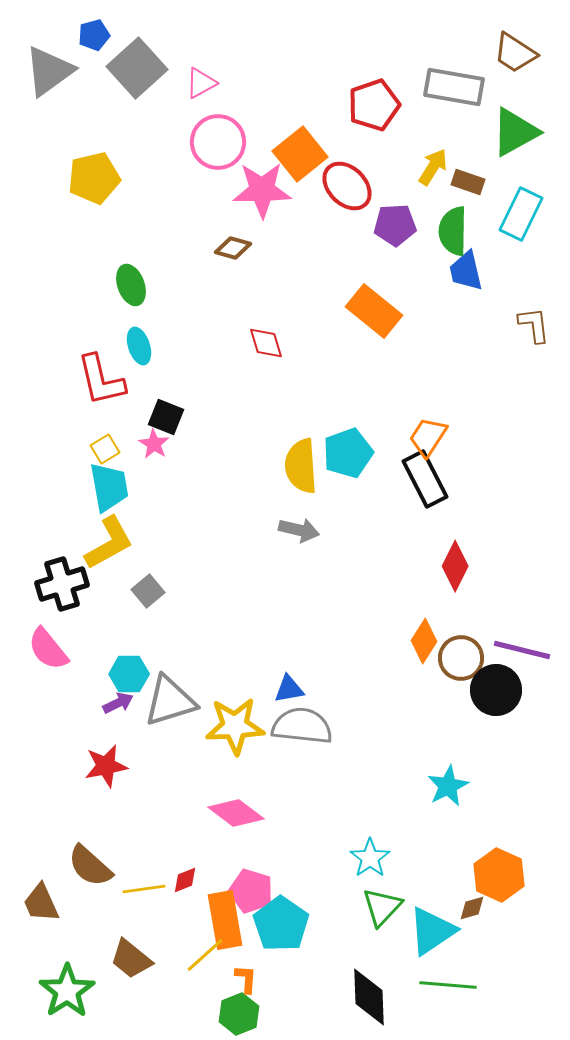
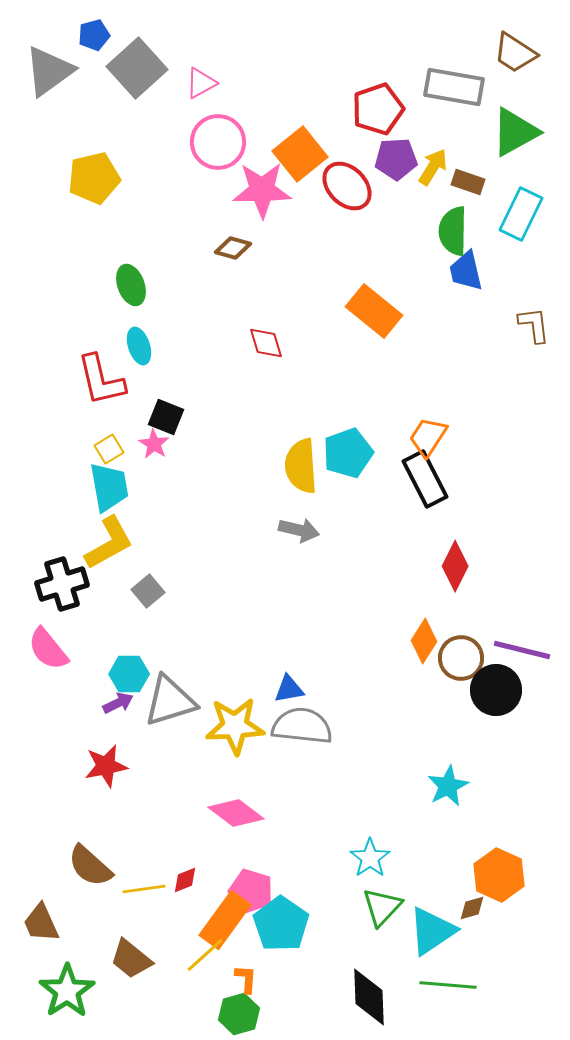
red pentagon at (374, 105): moved 4 px right, 4 px down
purple pentagon at (395, 225): moved 1 px right, 66 px up
yellow square at (105, 449): moved 4 px right
brown trapezoid at (41, 903): moved 20 px down
orange rectangle at (225, 920): rotated 46 degrees clockwise
green hexagon at (239, 1014): rotated 6 degrees clockwise
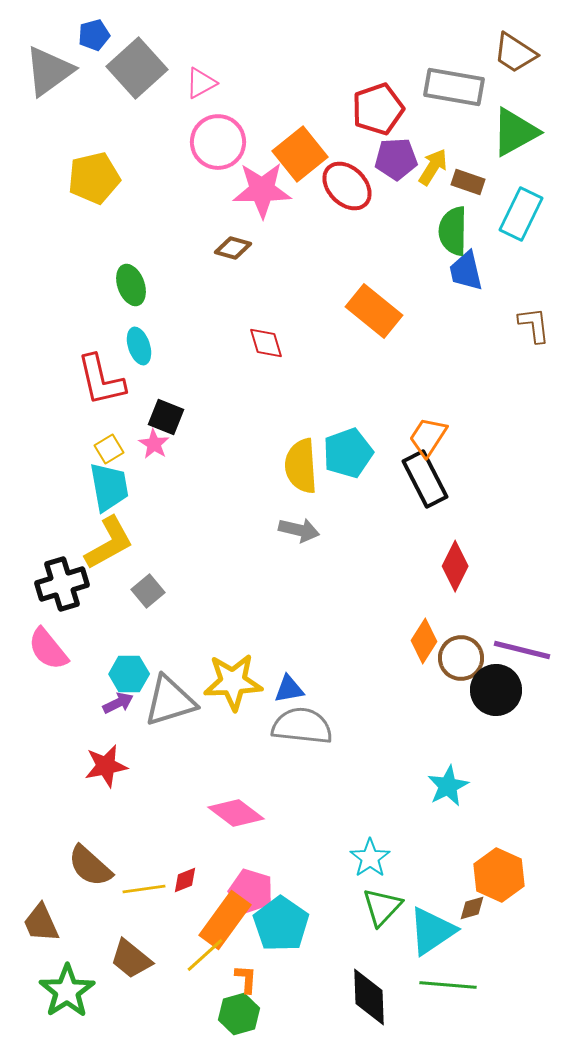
yellow star at (235, 726): moved 2 px left, 44 px up
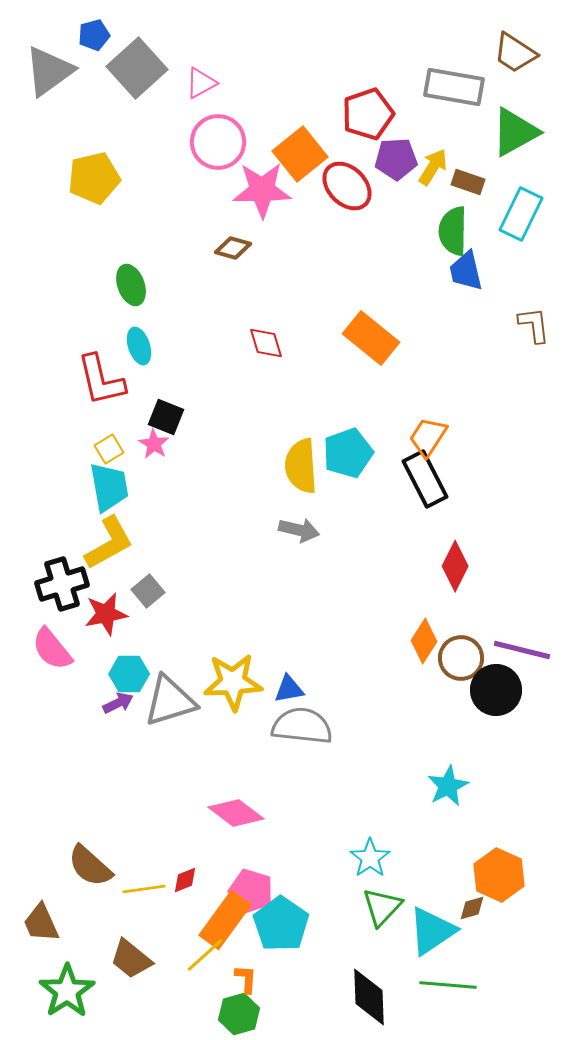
red pentagon at (378, 109): moved 10 px left, 5 px down
orange rectangle at (374, 311): moved 3 px left, 27 px down
pink semicircle at (48, 649): moved 4 px right
red star at (106, 766): moved 152 px up
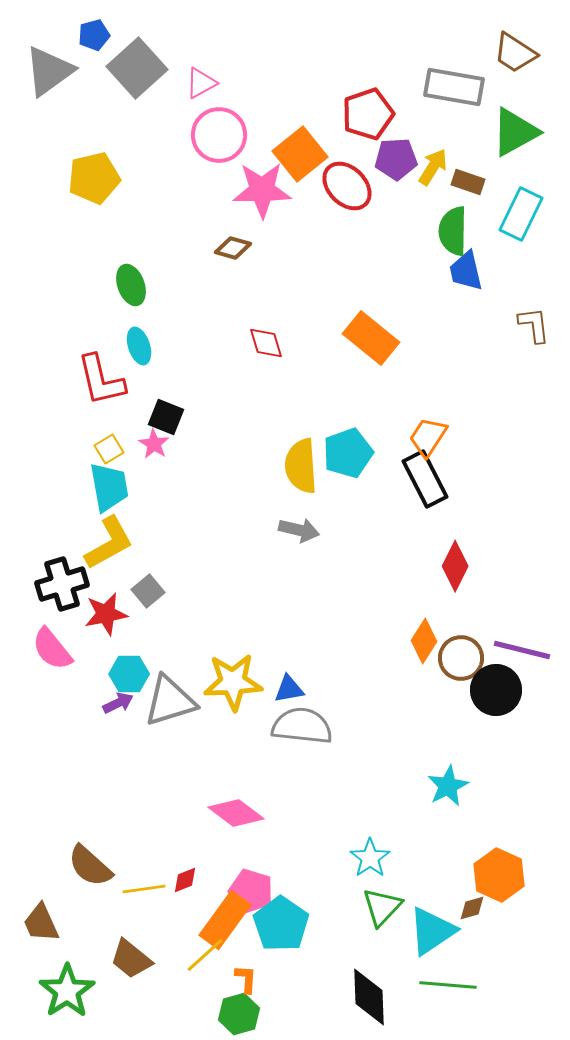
pink circle at (218, 142): moved 1 px right, 7 px up
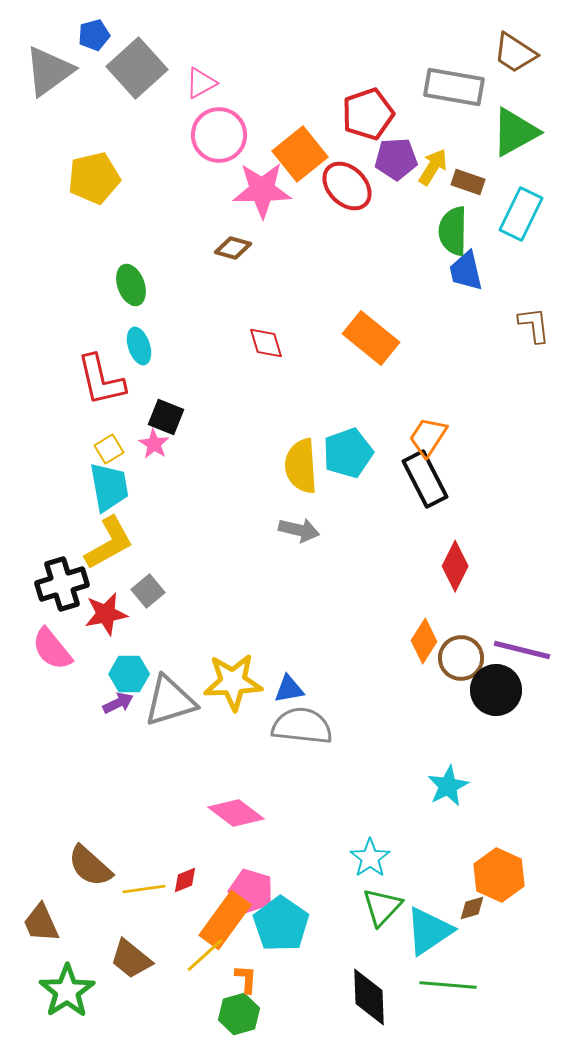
cyan triangle at (432, 931): moved 3 px left
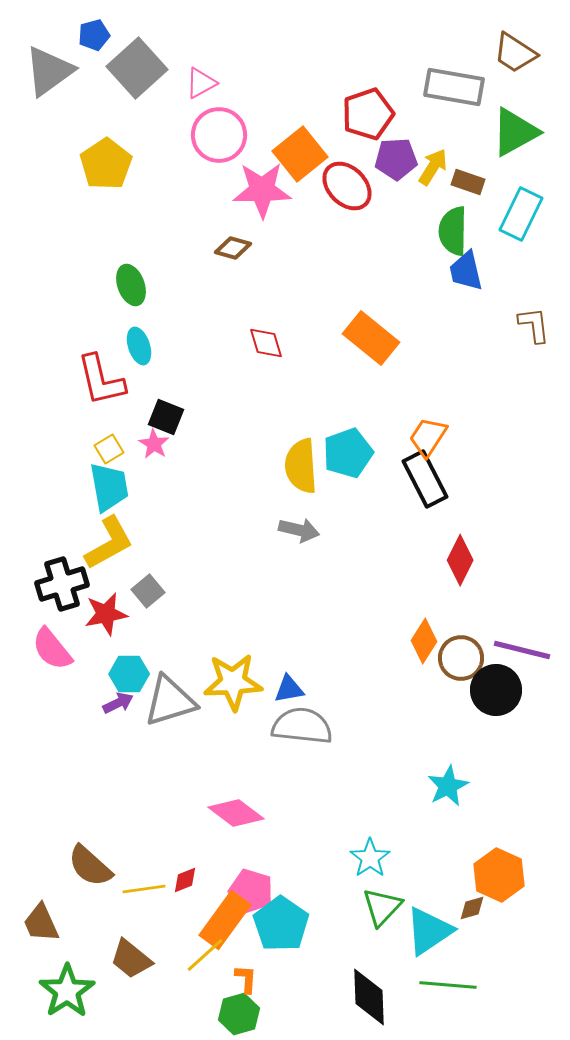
yellow pentagon at (94, 178): moved 12 px right, 14 px up; rotated 21 degrees counterclockwise
red diamond at (455, 566): moved 5 px right, 6 px up
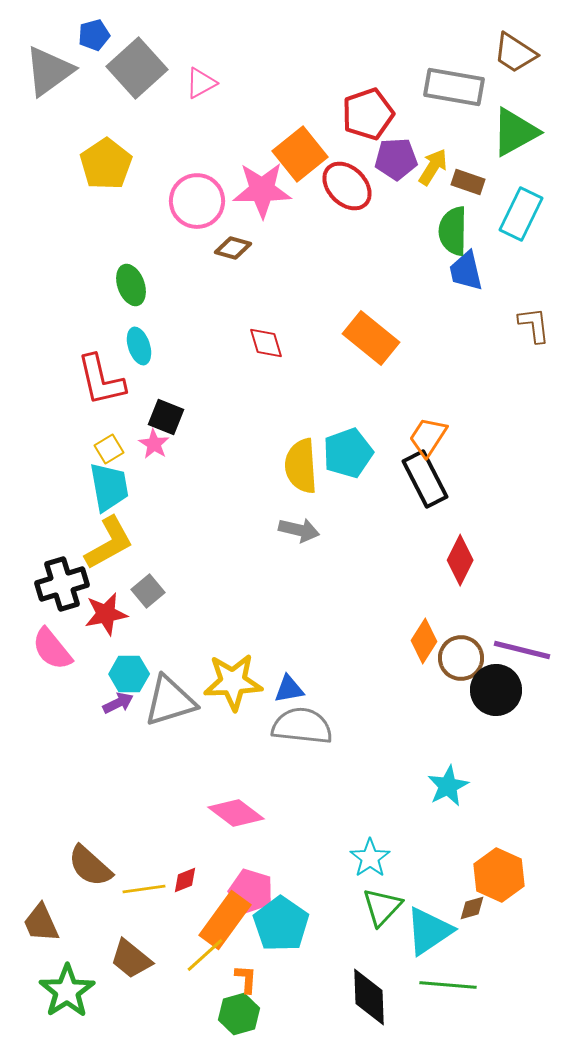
pink circle at (219, 135): moved 22 px left, 66 px down
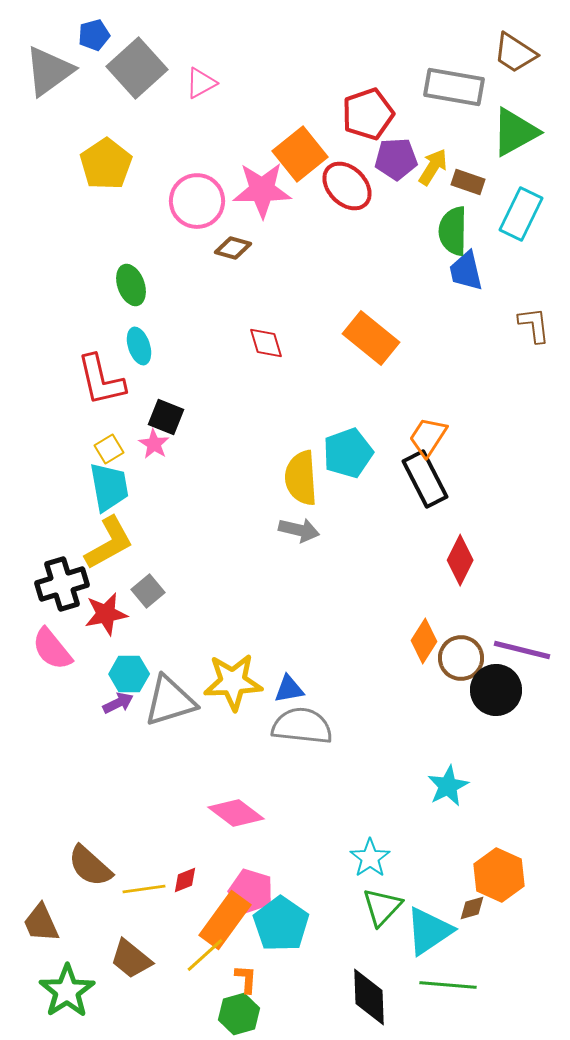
yellow semicircle at (301, 466): moved 12 px down
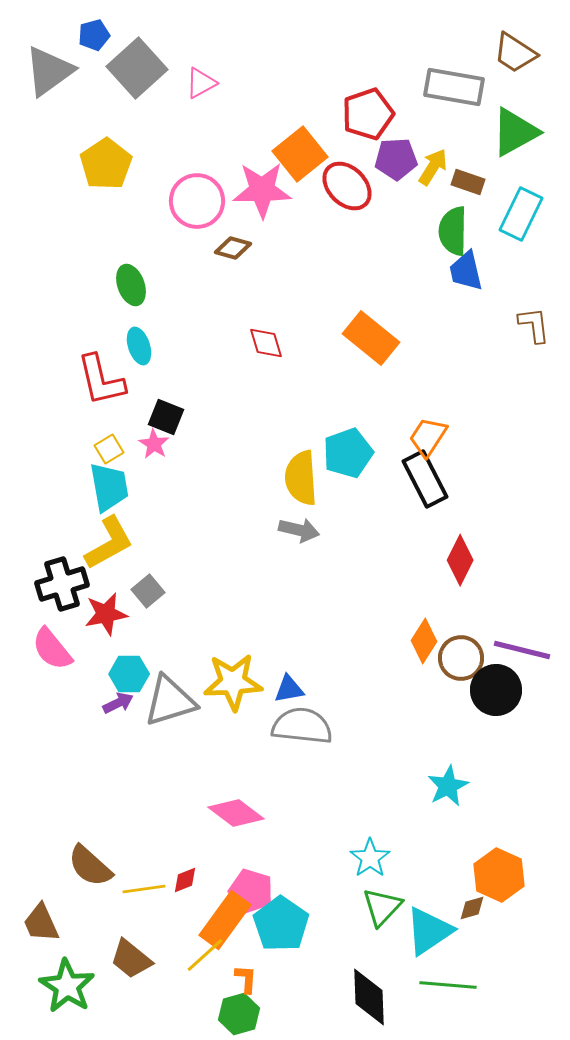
green star at (67, 991): moved 5 px up; rotated 6 degrees counterclockwise
